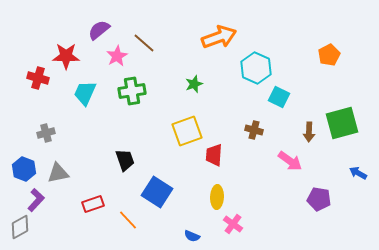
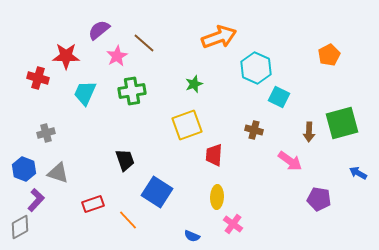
yellow square: moved 6 px up
gray triangle: rotated 30 degrees clockwise
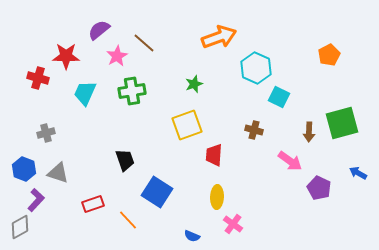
purple pentagon: moved 11 px up; rotated 15 degrees clockwise
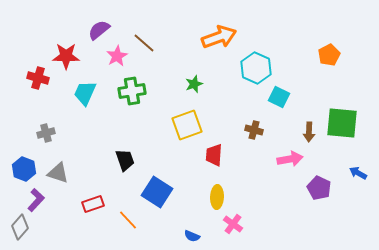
green square: rotated 20 degrees clockwise
pink arrow: moved 2 px up; rotated 45 degrees counterclockwise
gray diamond: rotated 20 degrees counterclockwise
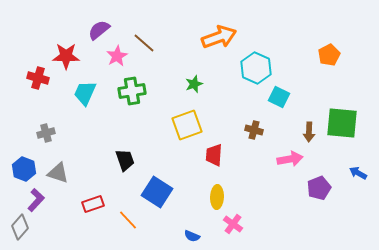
purple pentagon: rotated 25 degrees clockwise
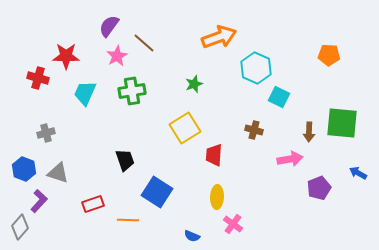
purple semicircle: moved 10 px right, 4 px up; rotated 15 degrees counterclockwise
orange pentagon: rotated 30 degrees clockwise
yellow square: moved 2 px left, 3 px down; rotated 12 degrees counterclockwise
purple L-shape: moved 3 px right, 1 px down
orange line: rotated 45 degrees counterclockwise
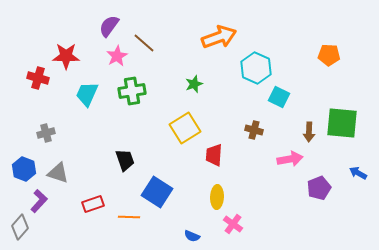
cyan trapezoid: moved 2 px right, 1 px down
orange line: moved 1 px right, 3 px up
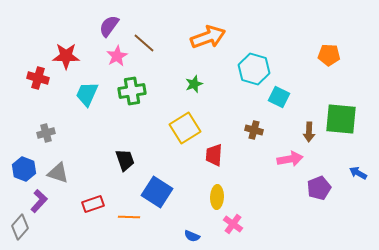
orange arrow: moved 11 px left
cyan hexagon: moved 2 px left, 1 px down; rotated 8 degrees counterclockwise
green square: moved 1 px left, 4 px up
